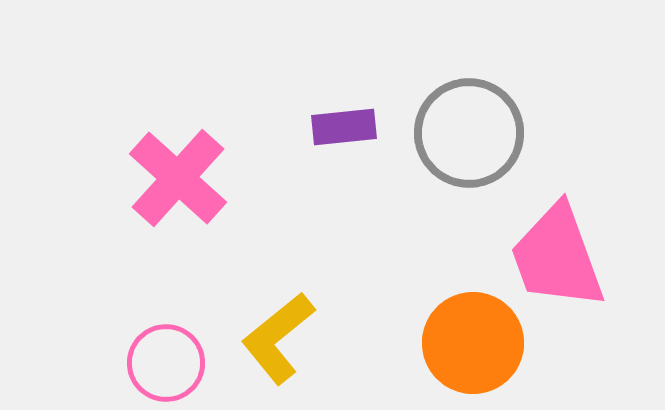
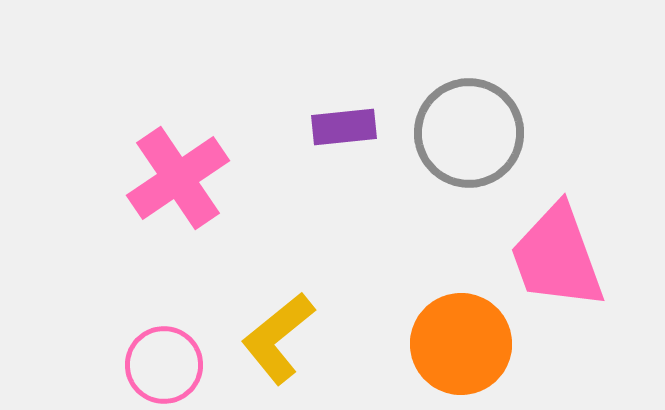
pink cross: rotated 14 degrees clockwise
orange circle: moved 12 px left, 1 px down
pink circle: moved 2 px left, 2 px down
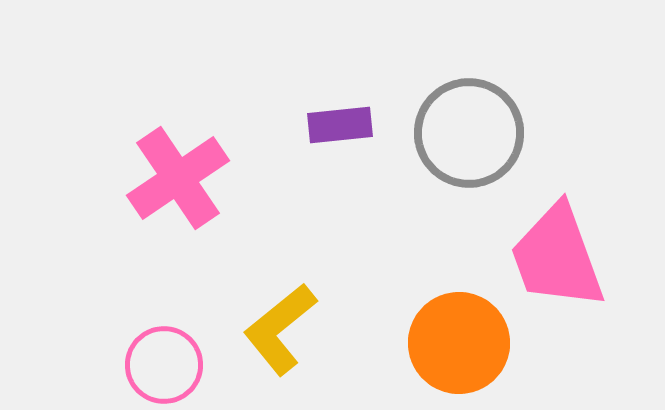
purple rectangle: moved 4 px left, 2 px up
yellow L-shape: moved 2 px right, 9 px up
orange circle: moved 2 px left, 1 px up
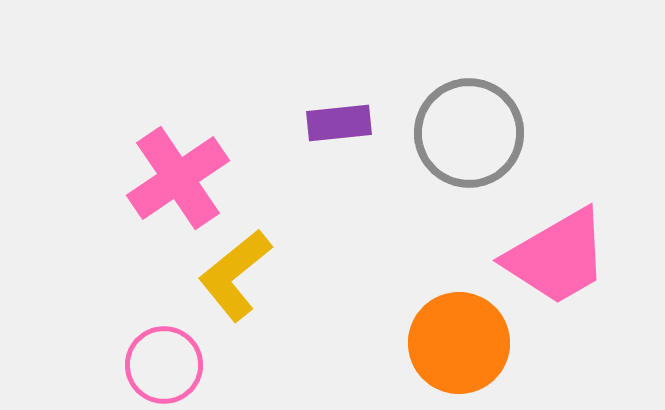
purple rectangle: moved 1 px left, 2 px up
pink trapezoid: rotated 100 degrees counterclockwise
yellow L-shape: moved 45 px left, 54 px up
